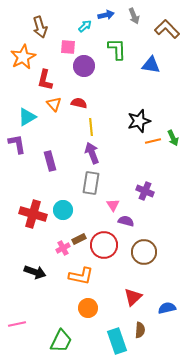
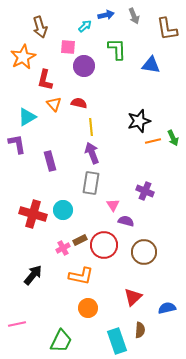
brown L-shape: rotated 145 degrees counterclockwise
brown rectangle: moved 1 px right, 1 px down
black arrow: moved 2 px left, 3 px down; rotated 70 degrees counterclockwise
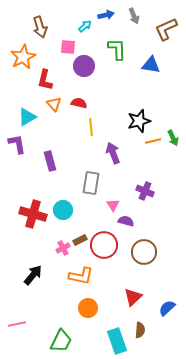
brown L-shape: moved 1 px left; rotated 75 degrees clockwise
purple arrow: moved 21 px right
blue semicircle: rotated 30 degrees counterclockwise
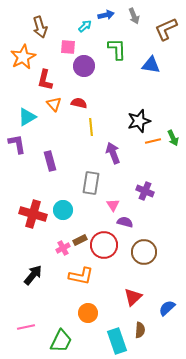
purple semicircle: moved 1 px left, 1 px down
orange circle: moved 5 px down
pink line: moved 9 px right, 3 px down
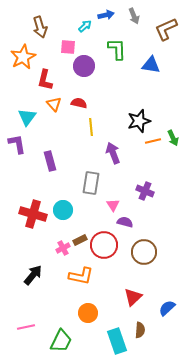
cyan triangle: rotated 24 degrees counterclockwise
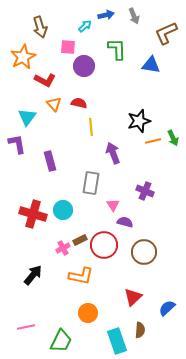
brown L-shape: moved 4 px down
red L-shape: rotated 75 degrees counterclockwise
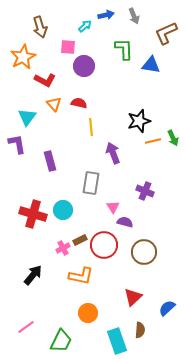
green L-shape: moved 7 px right
pink triangle: moved 2 px down
pink line: rotated 24 degrees counterclockwise
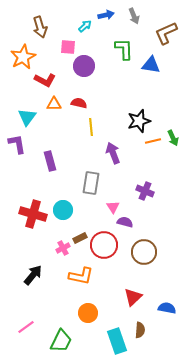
orange triangle: rotated 49 degrees counterclockwise
brown rectangle: moved 2 px up
blue semicircle: rotated 54 degrees clockwise
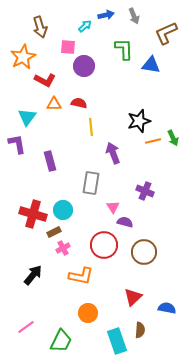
brown rectangle: moved 26 px left, 6 px up
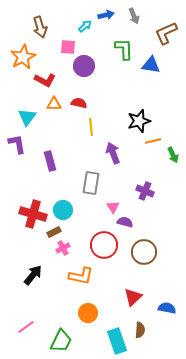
green arrow: moved 17 px down
